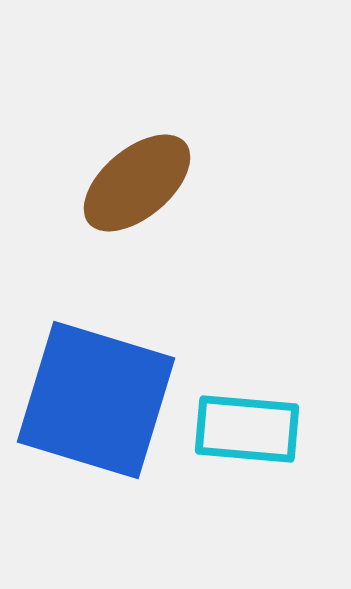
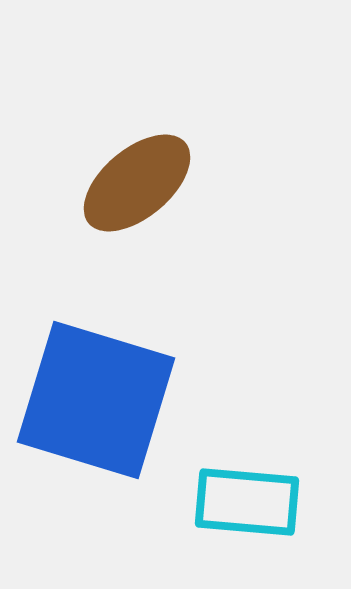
cyan rectangle: moved 73 px down
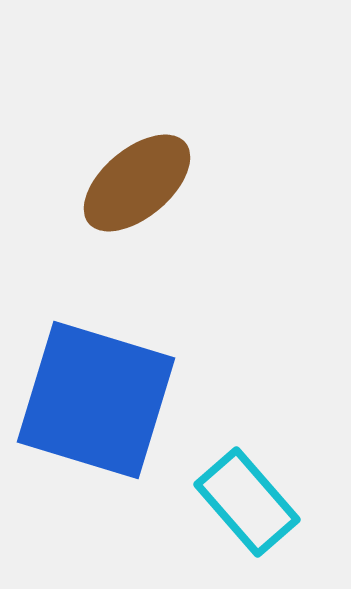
cyan rectangle: rotated 44 degrees clockwise
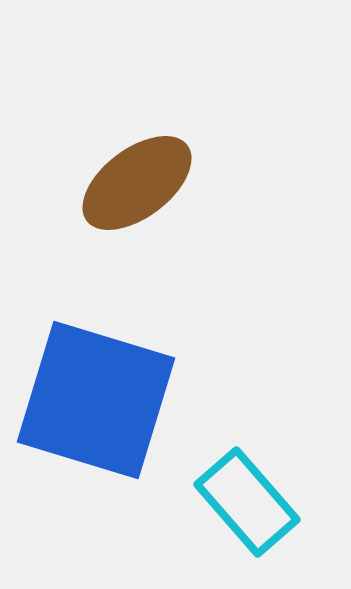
brown ellipse: rotated 3 degrees clockwise
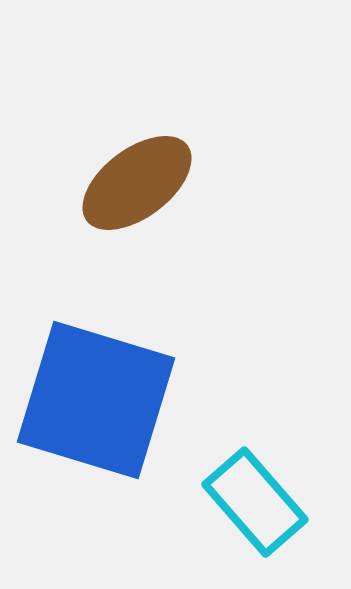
cyan rectangle: moved 8 px right
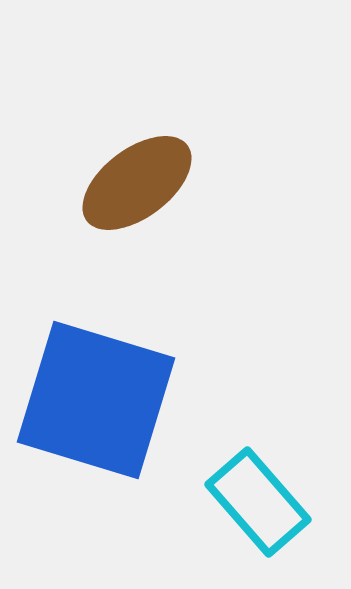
cyan rectangle: moved 3 px right
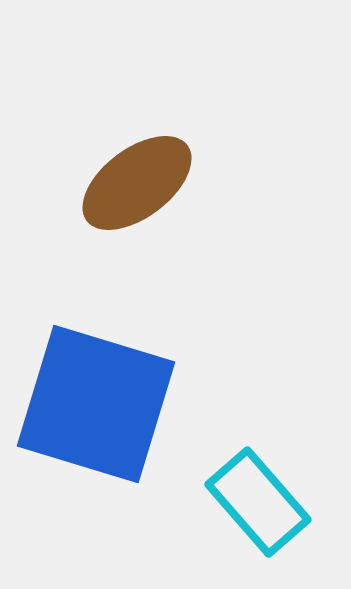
blue square: moved 4 px down
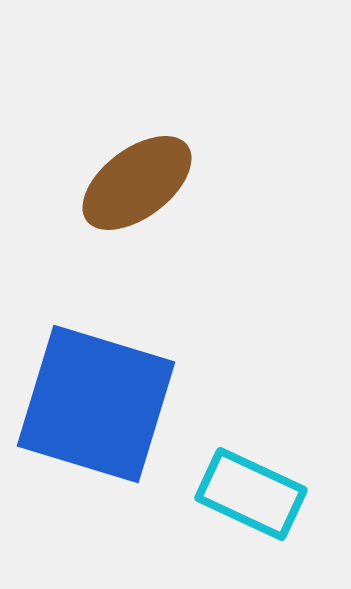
cyan rectangle: moved 7 px left, 8 px up; rotated 24 degrees counterclockwise
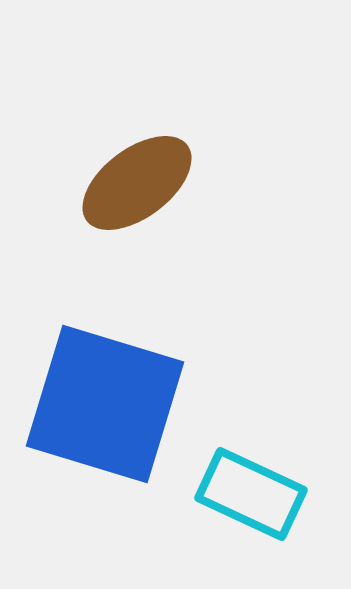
blue square: moved 9 px right
